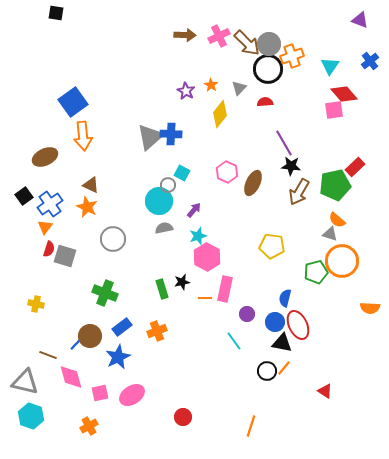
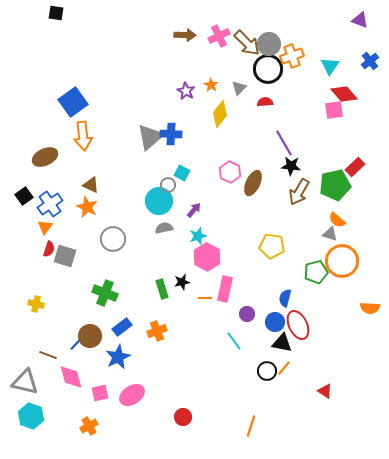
pink hexagon at (227, 172): moved 3 px right
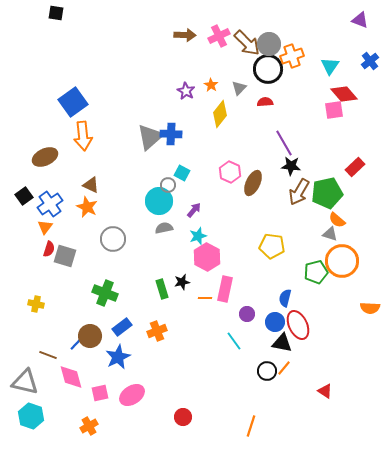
green pentagon at (335, 185): moved 8 px left, 8 px down
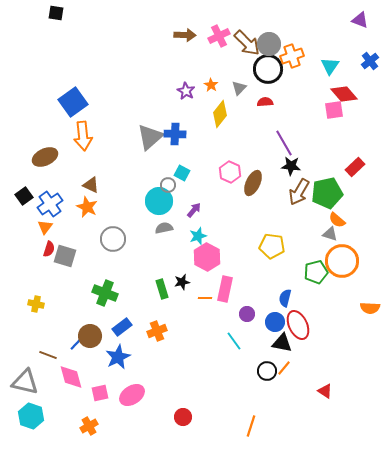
blue cross at (171, 134): moved 4 px right
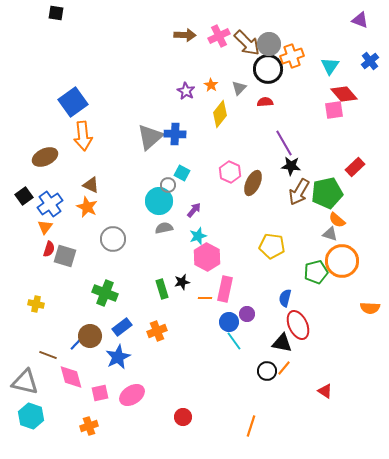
blue circle at (275, 322): moved 46 px left
orange cross at (89, 426): rotated 12 degrees clockwise
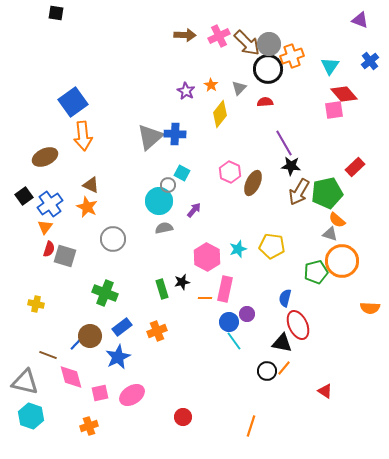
cyan star at (198, 236): moved 40 px right, 13 px down
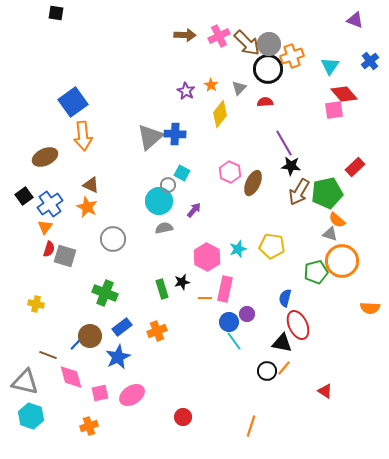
purple triangle at (360, 20): moved 5 px left
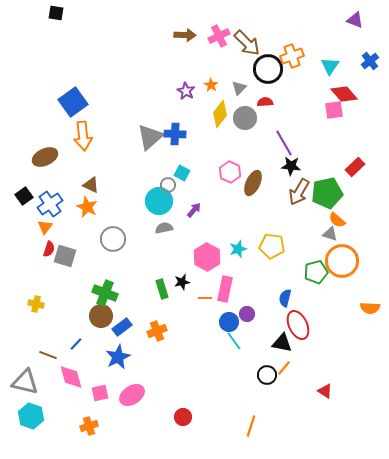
gray circle at (269, 44): moved 24 px left, 74 px down
brown circle at (90, 336): moved 11 px right, 20 px up
black circle at (267, 371): moved 4 px down
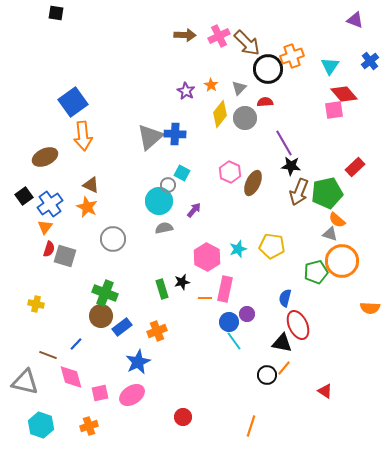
brown arrow at (299, 192): rotated 8 degrees counterclockwise
blue star at (118, 357): moved 20 px right, 5 px down
cyan hexagon at (31, 416): moved 10 px right, 9 px down
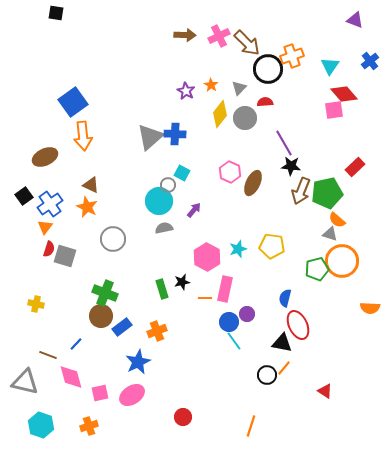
brown arrow at (299, 192): moved 2 px right, 1 px up
green pentagon at (316, 272): moved 1 px right, 3 px up
